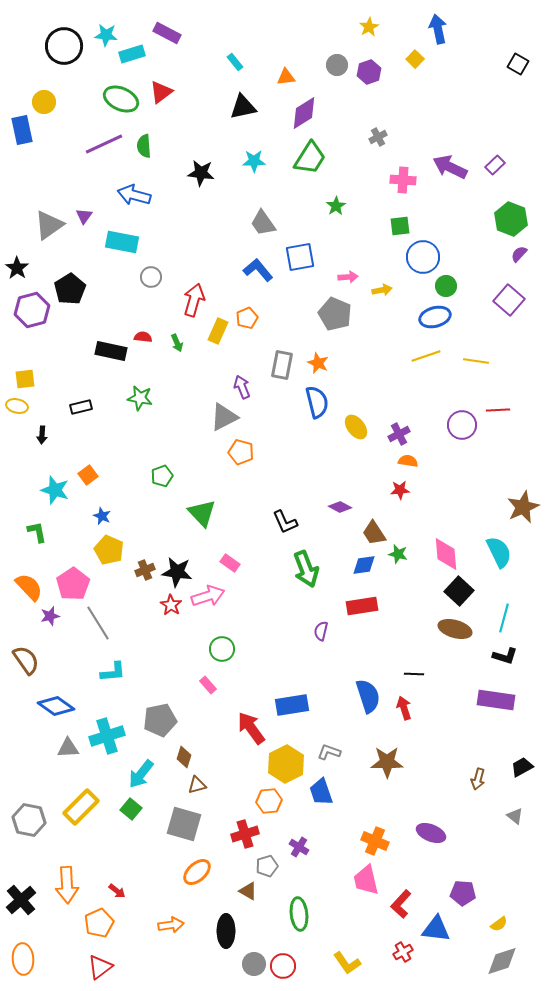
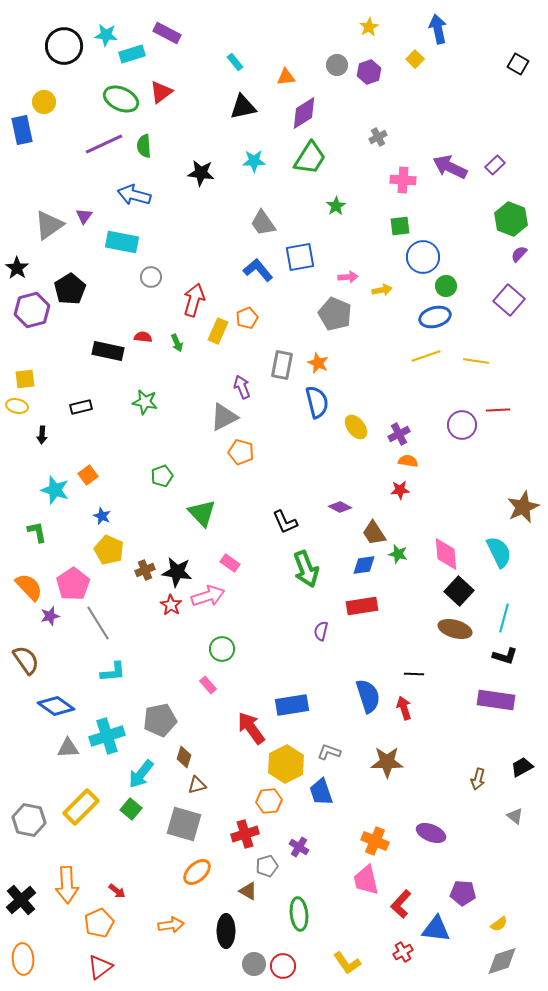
black rectangle at (111, 351): moved 3 px left
green star at (140, 398): moved 5 px right, 4 px down
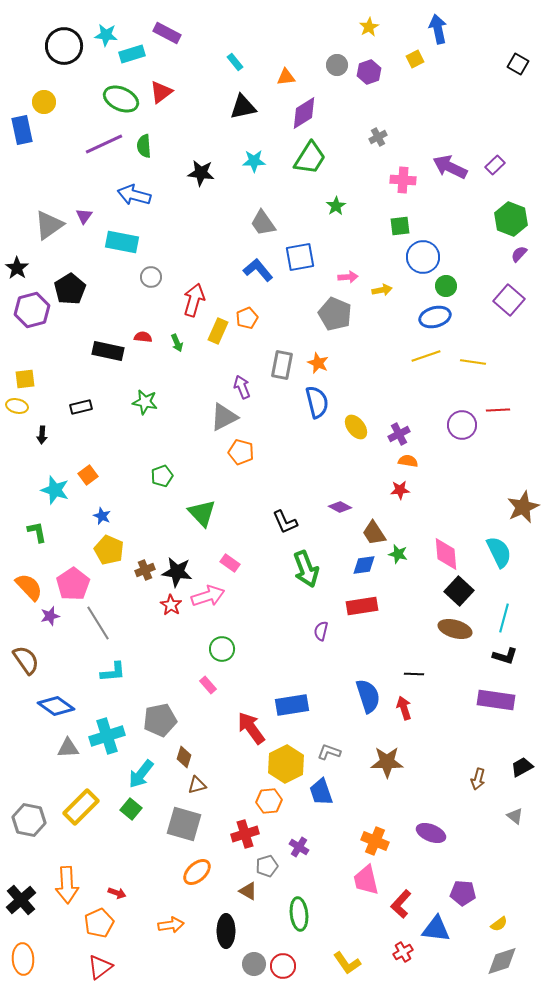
yellow square at (415, 59): rotated 18 degrees clockwise
yellow line at (476, 361): moved 3 px left, 1 px down
red arrow at (117, 891): moved 2 px down; rotated 18 degrees counterclockwise
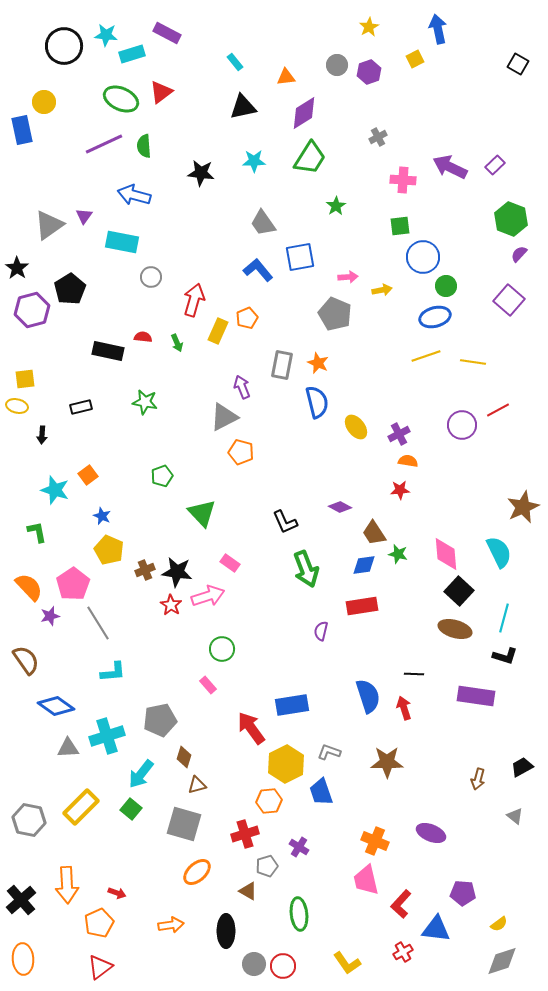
red line at (498, 410): rotated 25 degrees counterclockwise
purple rectangle at (496, 700): moved 20 px left, 4 px up
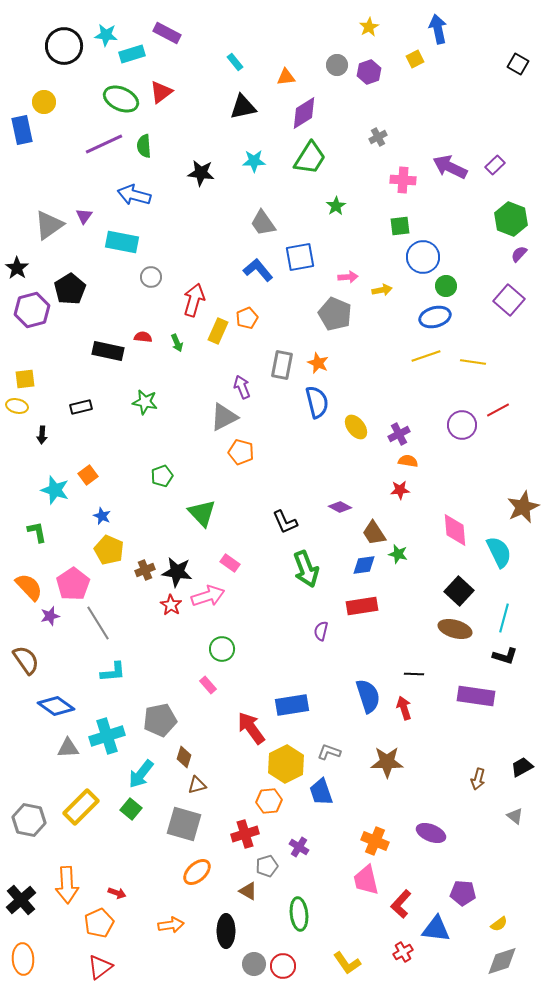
pink diamond at (446, 554): moved 9 px right, 24 px up
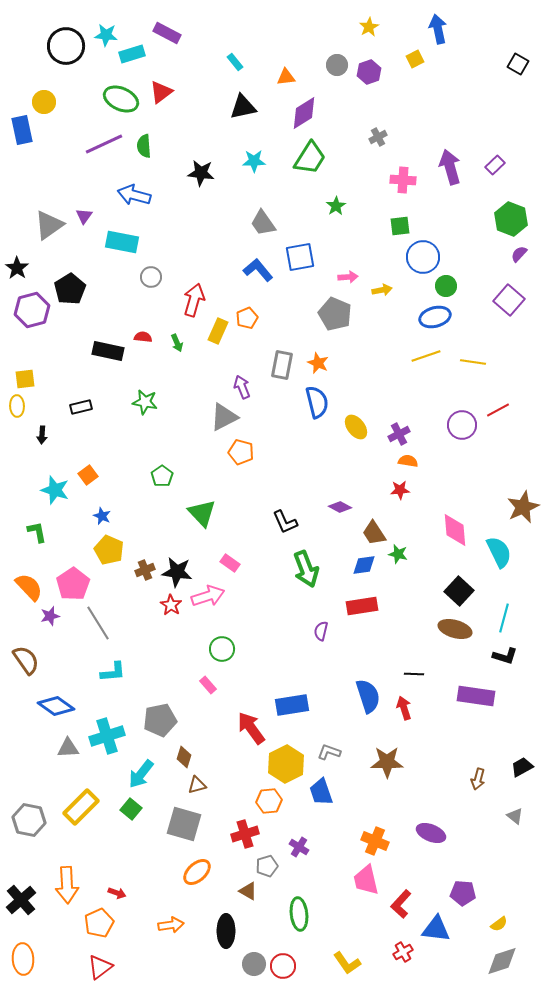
black circle at (64, 46): moved 2 px right
purple arrow at (450, 167): rotated 48 degrees clockwise
yellow ellipse at (17, 406): rotated 75 degrees clockwise
green pentagon at (162, 476): rotated 15 degrees counterclockwise
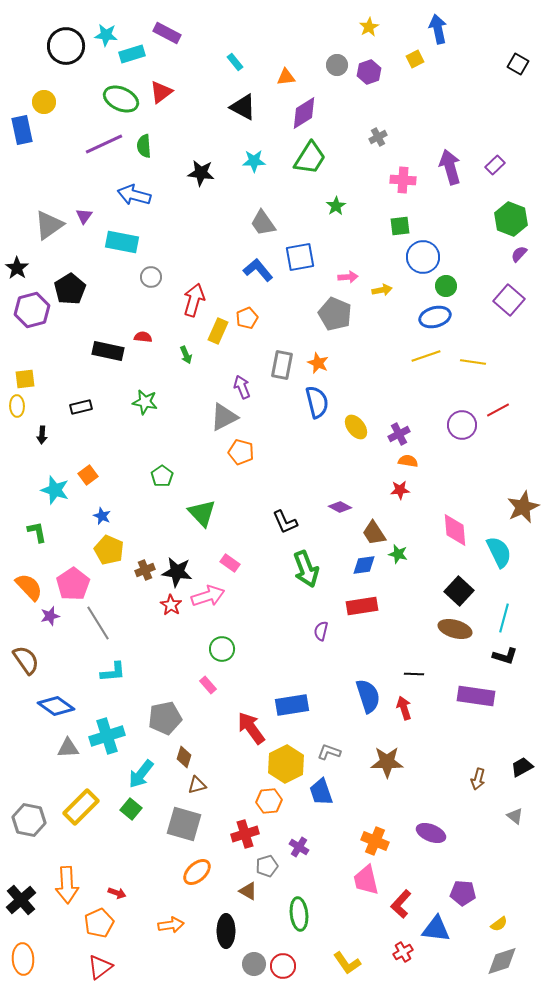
black triangle at (243, 107): rotated 40 degrees clockwise
green arrow at (177, 343): moved 9 px right, 12 px down
gray pentagon at (160, 720): moved 5 px right, 2 px up
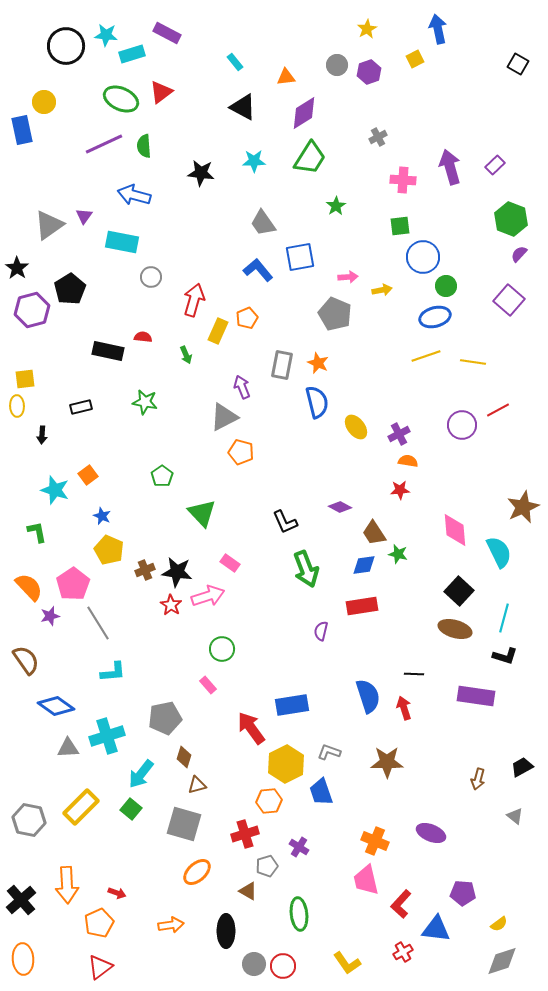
yellow star at (369, 27): moved 2 px left, 2 px down
